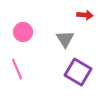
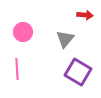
gray triangle: rotated 12 degrees clockwise
pink line: rotated 20 degrees clockwise
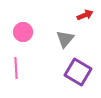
red arrow: rotated 28 degrees counterclockwise
pink line: moved 1 px left, 1 px up
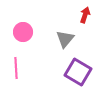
red arrow: rotated 49 degrees counterclockwise
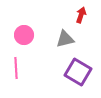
red arrow: moved 4 px left
pink circle: moved 1 px right, 3 px down
gray triangle: rotated 36 degrees clockwise
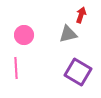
gray triangle: moved 3 px right, 5 px up
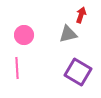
pink line: moved 1 px right
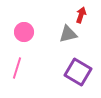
pink circle: moved 3 px up
pink line: rotated 20 degrees clockwise
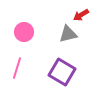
red arrow: rotated 140 degrees counterclockwise
purple square: moved 16 px left
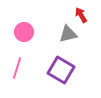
red arrow: rotated 91 degrees clockwise
purple square: moved 1 px left, 2 px up
